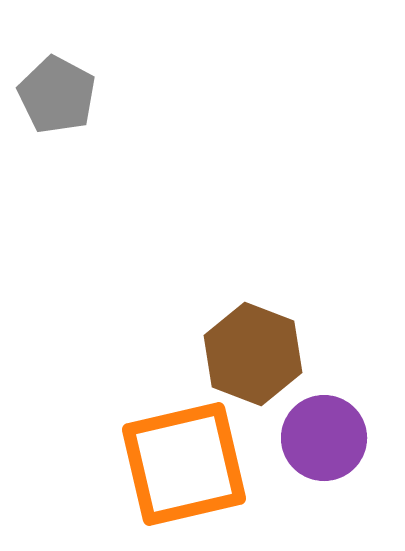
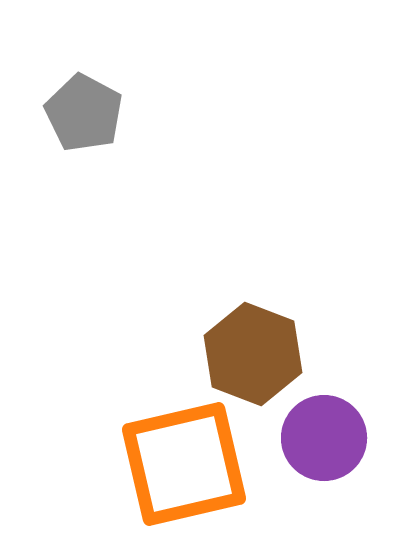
gray pentagon: moved 27 px right, 18 px down
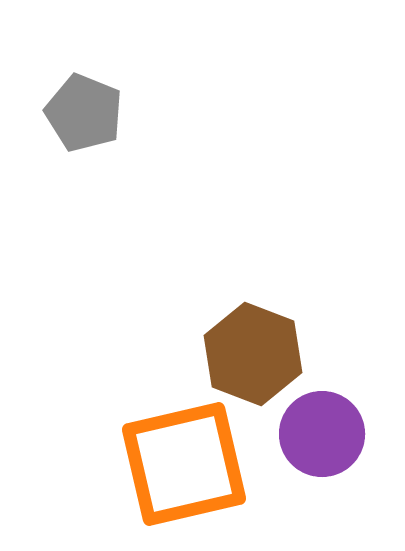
gray pentagon: rotated 6 degrees counterclockwise
purple circle: moved 2 px left, 4 px up
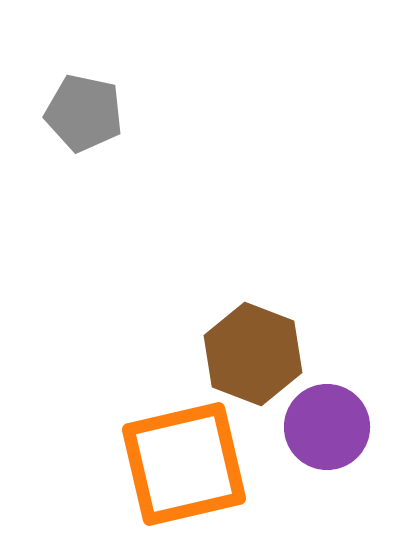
gray pentagon: rotated 10 degrees counterclockwise
purple circle: moved 5 px right, 7 px up
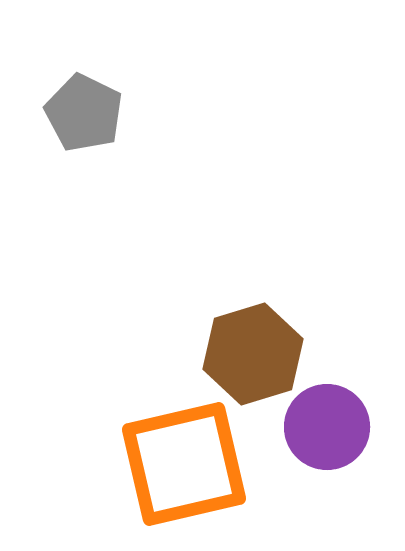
gray pentagon: rotated 14 degrees clockwise
brown hexagon: rotated 22 degrees clockwise
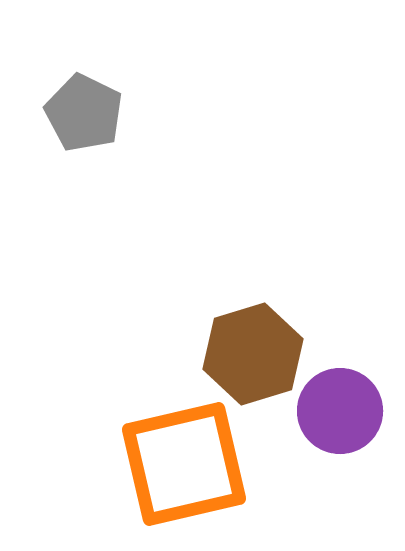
purple circle: moved 13 px right, 16 px up
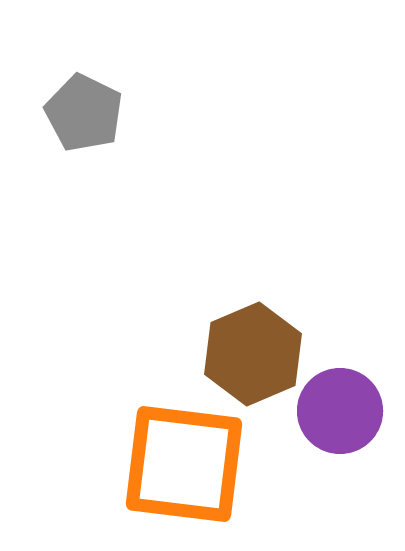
brown hexagon: rotated 6 degrees counterclockwise
orange square: rotated 20 degrees clockwise
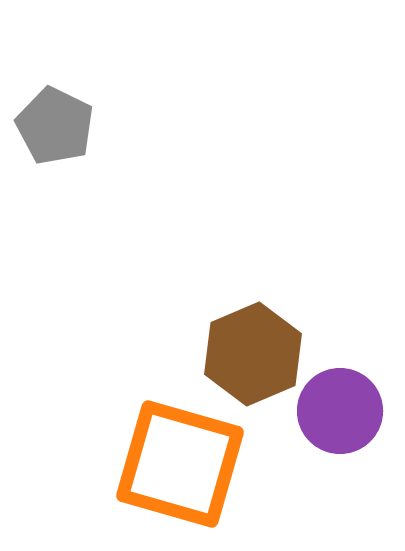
gray pentagon: moved 29 px left, 13 px down
orange square: moved 4 px left; rotated 9 degrees clockwise
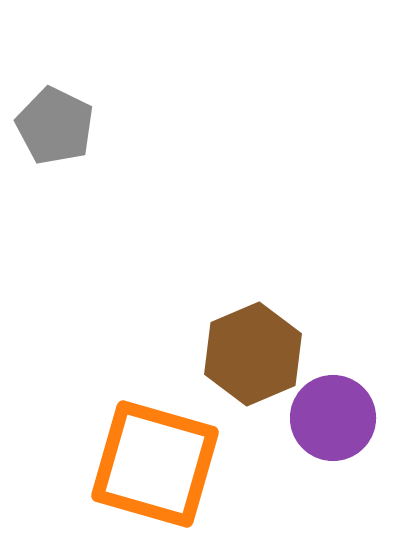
purple circle: moved 7 px left, 7 px down
orange square: moved 25 px left
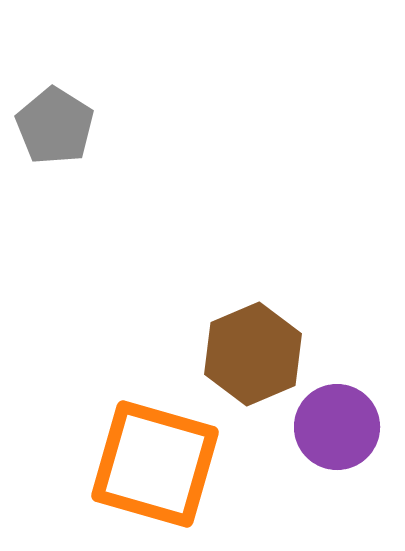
gray pentagon: rotated 6 degrees clockwise
purple circle: moved 4 px right, 9 px down
